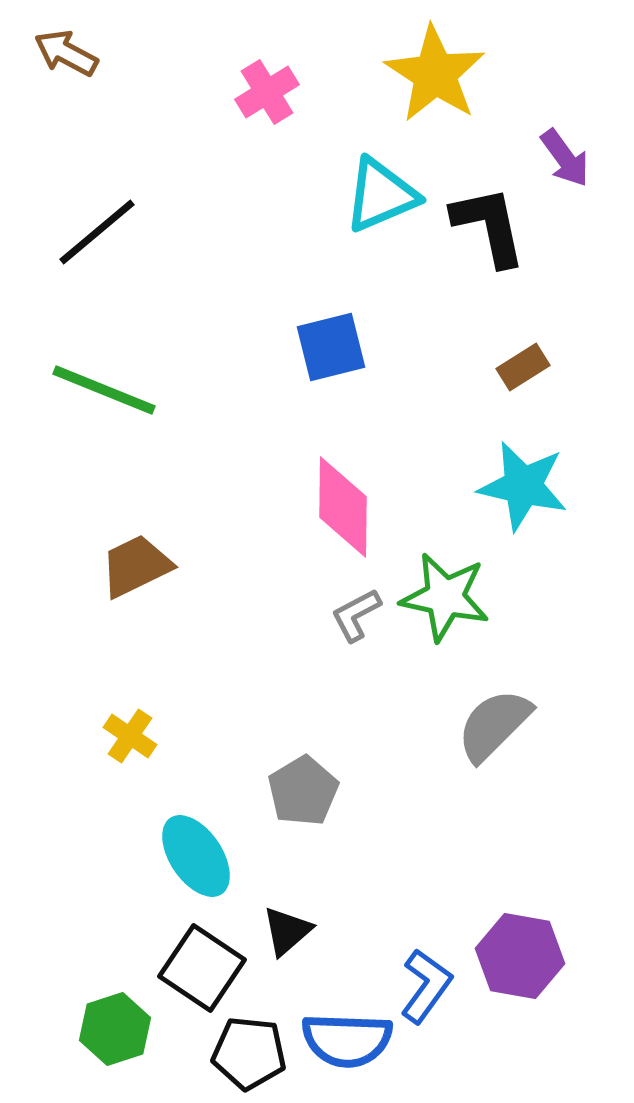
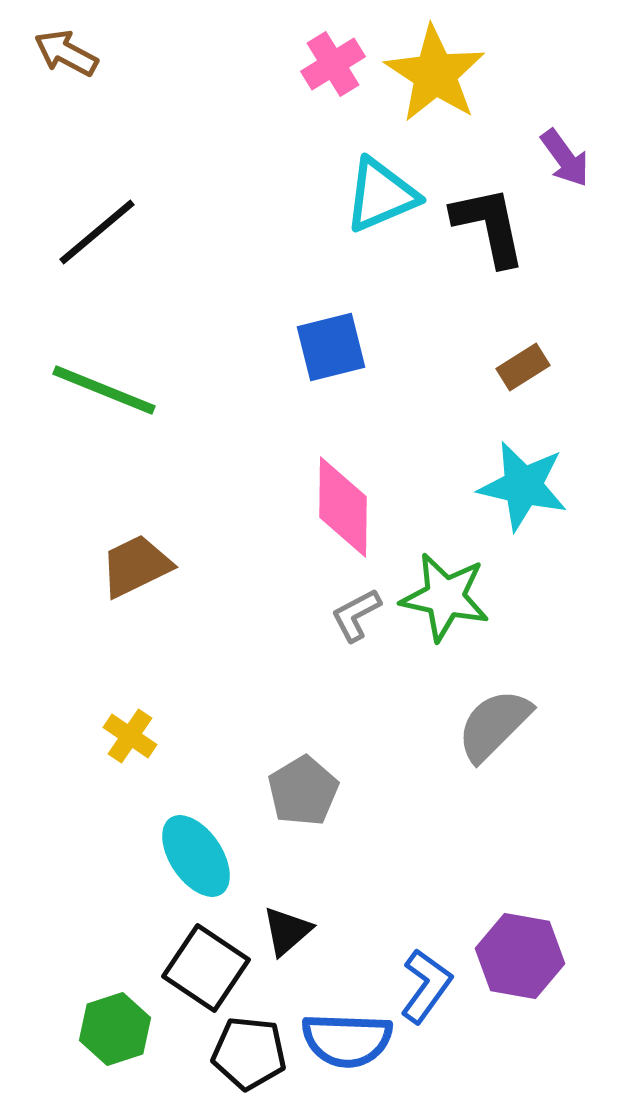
pink cross: moved 66 px right, 28 px up
black square: moved 4 px right
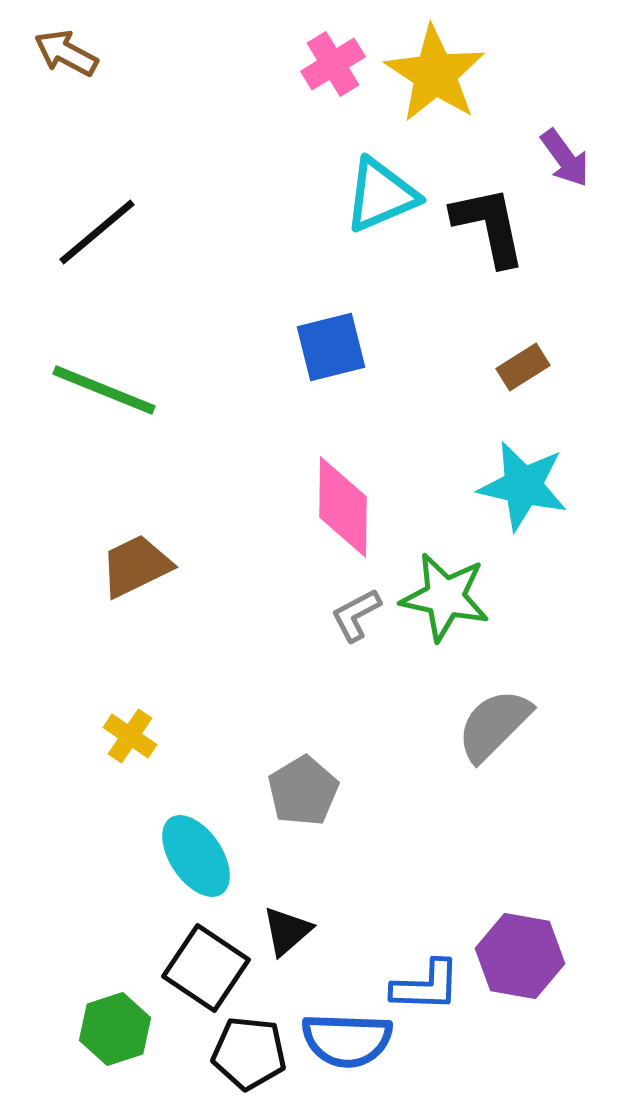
blue L-shape: rotated 56 degrees clockwise
